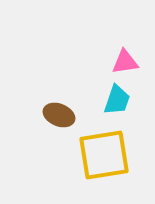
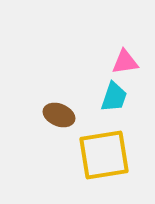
cyan trapezoid: moved 3 px left, 3 px up
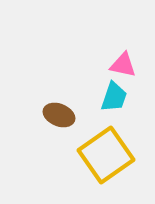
pink triangle: moved 2 px left, 3 px down; rotated 20 degrees clockwise
yellow square: moved 2 px right; rotated 26 degrees counterclockwise
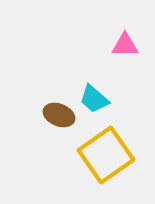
pink triangle: moved 2 px right, 20 px up; rotated 12 degrees counterclockwise
cyan trapezoid: moved 20 px left, 2 px down; rotated 112 degrees clockwise
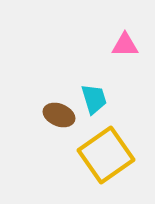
cyan trapezoid: rotated 148 degrees counterclockwise
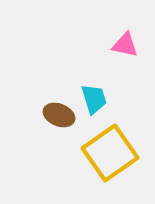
pink triangle: rotated 12 degrees clockwise
yellow square: moved 4 px right, 2 px up
